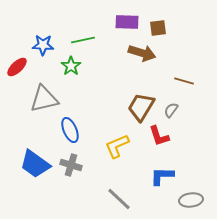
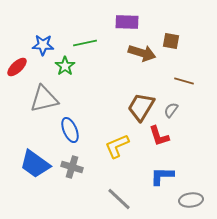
brown square: moved 13 px right, 13 px down; rotated 18 degrees clockwise
green line: moved 2 px right, 3 px down
green star: moved 6 px left
gray cross: moved 1 px right, 2 px down
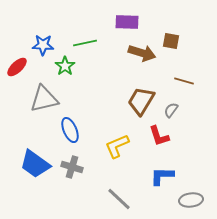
brown trapezoid: moved 6 px up
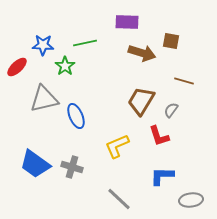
blue ellipse: moved 6 px right, 14 px up
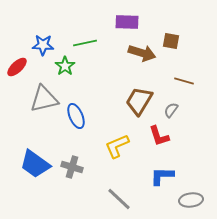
brown trapezoid: moved 2 px left
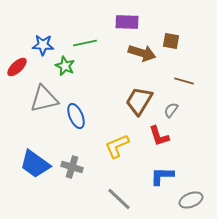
green star: rotated 12 degrees counterclockwise
gray ellipse: rotated 15 degrees counterclockwise
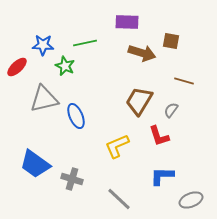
gray cross: moved 12 px down
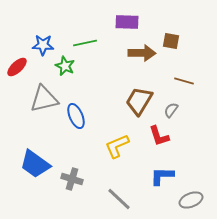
brown arrow: rotated 16 degrees counterclockwise
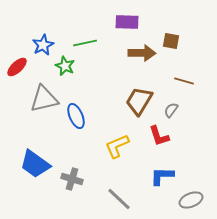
blue star: rotated 30 degrees counterclockwise
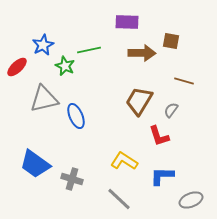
green line: moved 4 px right, 7 px down
yellow L-shape: moved 7 px right, 15 px down; rotated 56 degrees clockwise
